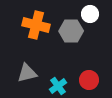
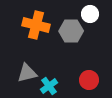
cyan cross: moved 9 px left
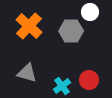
white circle: moved 2 px up
orange cross: moved 7 px left, 1 px down; rotated 28 degrees clockwise
gray triangle: rotated 30 degrees clockwise
cyan cross: moved 13 px right
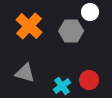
gray triangle: moved 2 px left
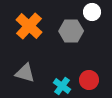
white circle: moved 2 px right
cyan cross: rotated 18 degrees counterclockwise
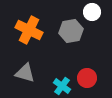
orange cross: moved 4 px down; rotated 16 degrees counterclockwise
gray hexagon: rotated 10 degrees counterclockwise
red circle: moved 2 px left, 2 px up
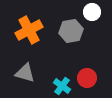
orange cross: rotated 36 degrees clockwise
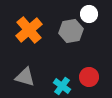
white circle: moved 3 px left, 2 px down
orange cross: rotated 12 degrees counterclockwise
gray triangle: moved 4 px down
red circle: moved 2 px right, 1 px up
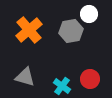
red circle: moved 1 px right, 2 px down
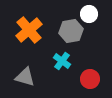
cyan cross: moved 25 px up
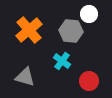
gray hexagon: rotated 15 degrees clockwise
red circle: moved 1 px left, 2 px down
